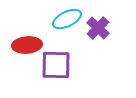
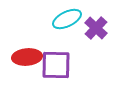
purple cross: moved 2 px left
red ellipse: moved 12 px down
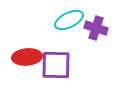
cyan ellipse: moved 2 px right, 1 px down
purple cross: rotated 25 degrees counterclockwise
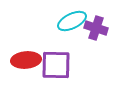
cyan ellipse: moved 3 px right, 1 px down
red ellipse: moved 1 px left, 3 px down
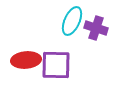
cyan ellipse: rotated 40 degrees counterclockwise
